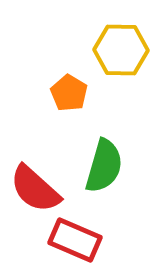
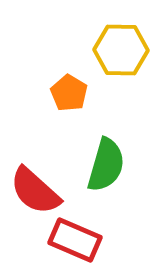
green semicircle: moved 2 px right, 1 px up
red semicircle: moved 2 px down
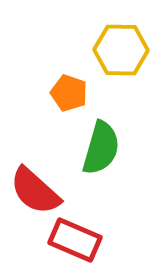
orange pentagon: rotated 12 degrees counterclockwise
green semicircle: moved 5 px left, 17 px up
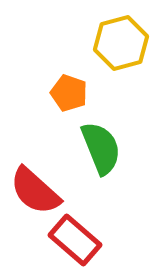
yellow hexagon: moved 7 px up; rotated 16 degrees counterclockwise
green semicircle: rotated 38 degrees counterclockwise
red rectangle: rotated 18 degrees clockwise
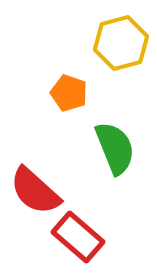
green semicircle: moved 14 px right
red rectangle: moved 3 px right, 3 px up
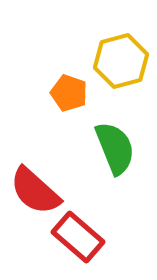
yellow hexagon: moved 18 px down
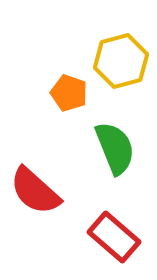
red rectangle: moved 36 px right
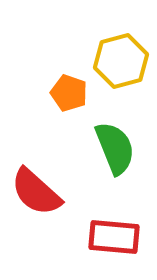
red semicircle: moved 1 px right, 1 px down
red rectangle: rotated 36 degrees counterclockwise
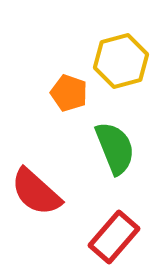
red rectangle: rotated 54 degrees counterclockwise
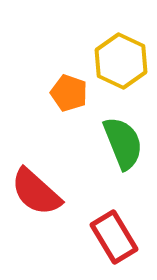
yellow hexagon: rotated 20 degrees counterclockwise
green semicircle: moved 8 px right, 5 px up
red rectangle: rotated 72 degrees counterclockwise
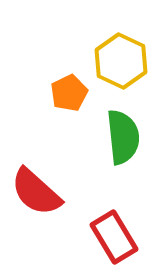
orange pentagon: rotated 27 degrees clockwise
green semicircle: moved 6 px up; rotated 16 degrees clockwise
